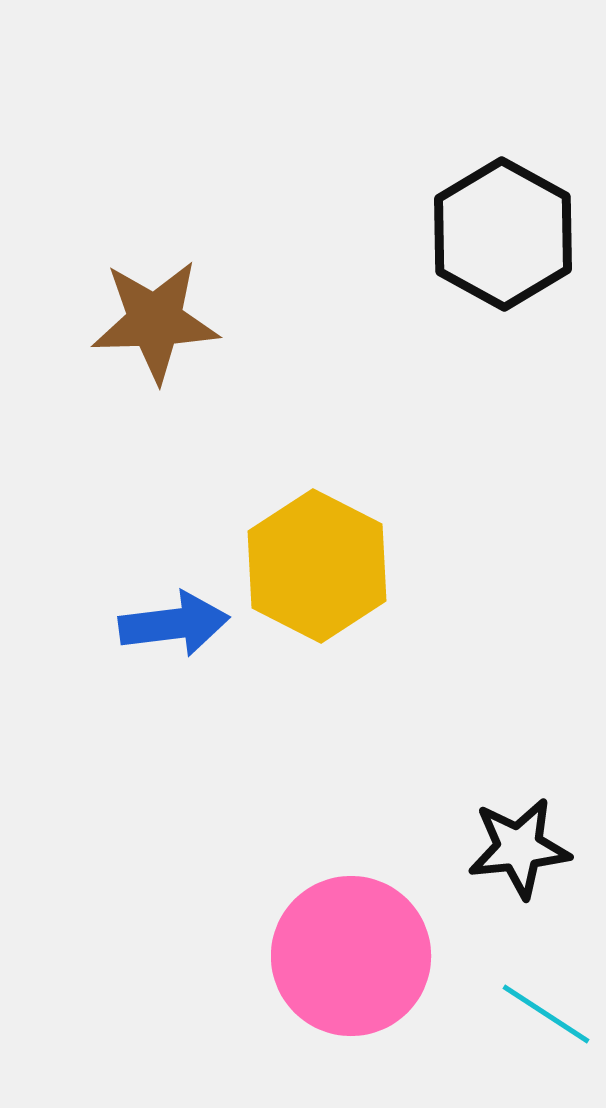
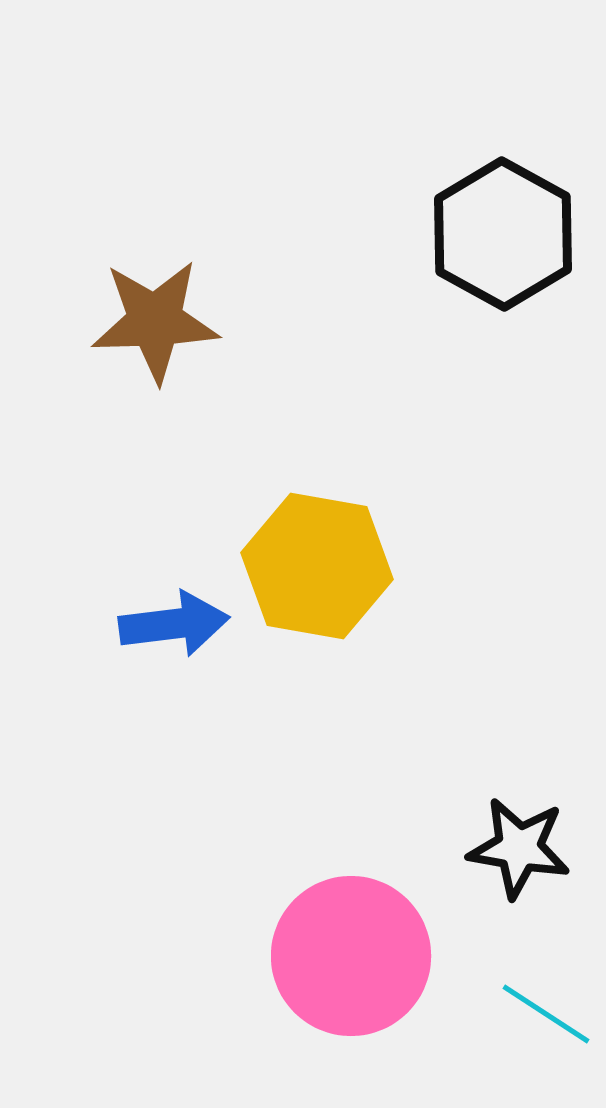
yellow hexagon: rotated 17 degrees counterclockwise
black star: rotated 16 degrees clockwise
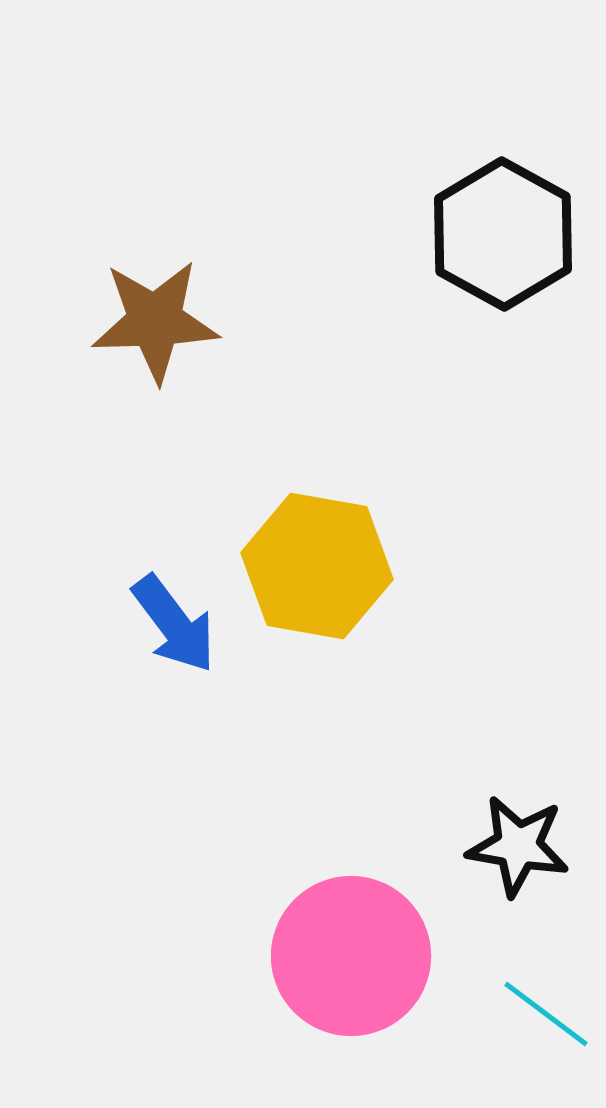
blue arrow: rotated 60 degrees clockwise
black star: moved 1 px left, 2 px up
cyan line: rotated 4 degrees clockwise
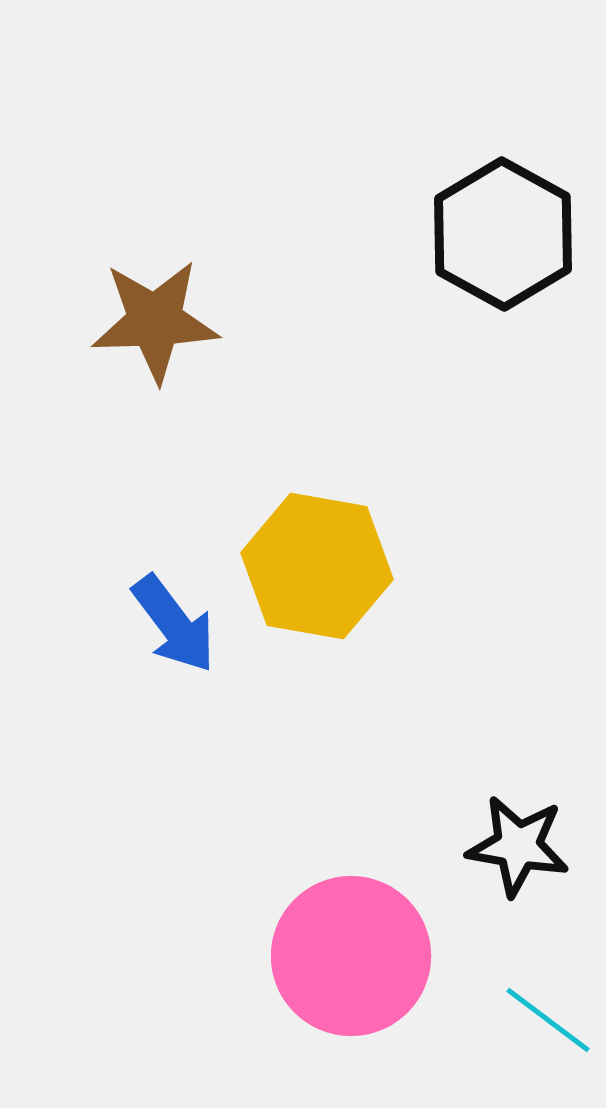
cyan line: moved 2 px right, 6 px down
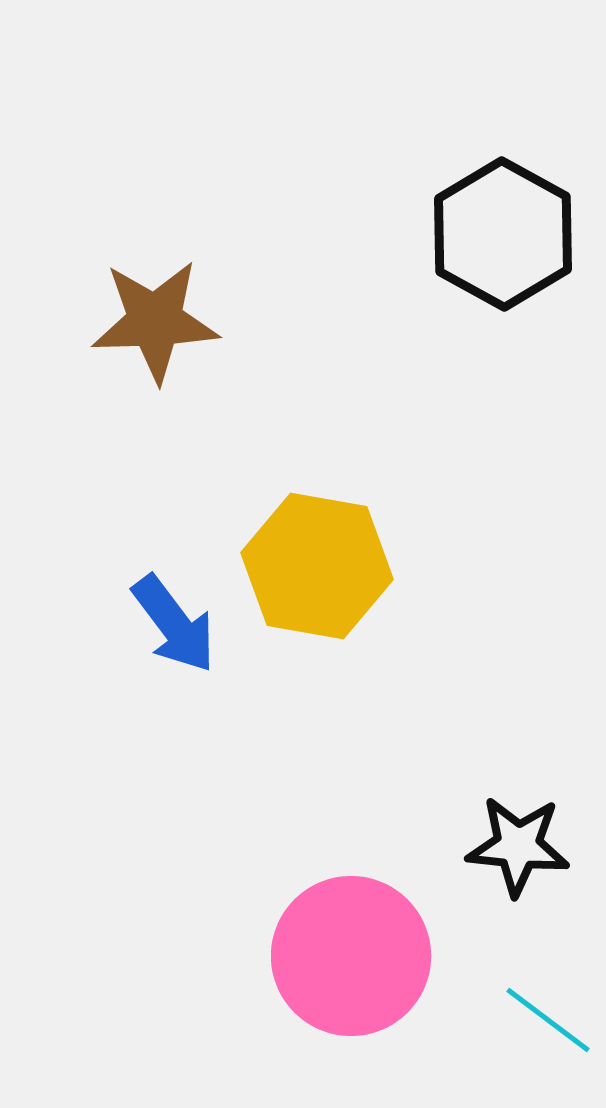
black star: rotated 4 degrees counterclockwise
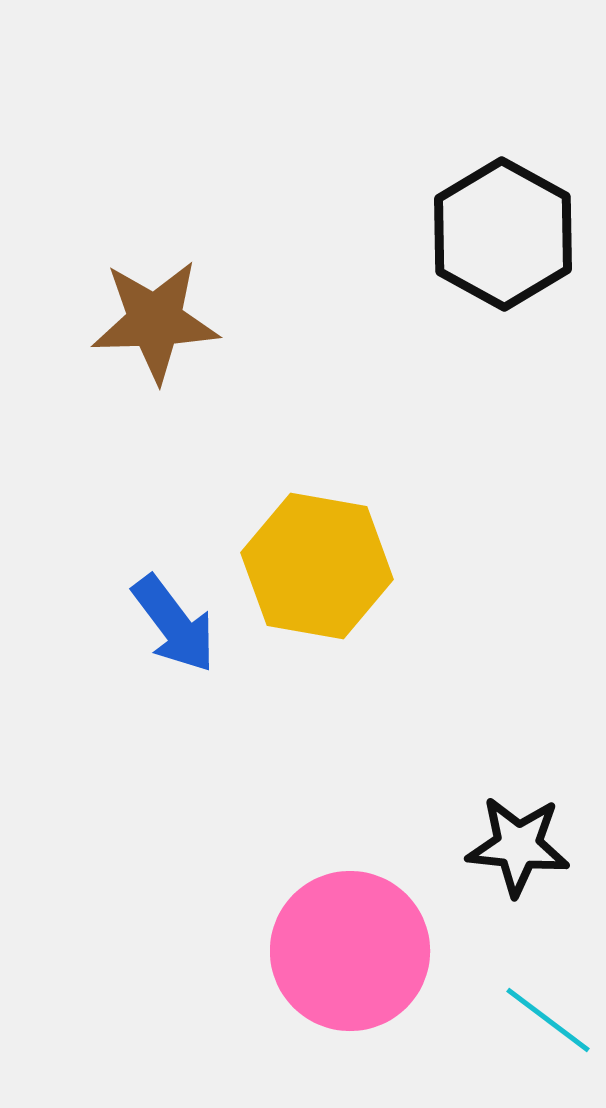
pink circle: moved 1 px left, 5 px up
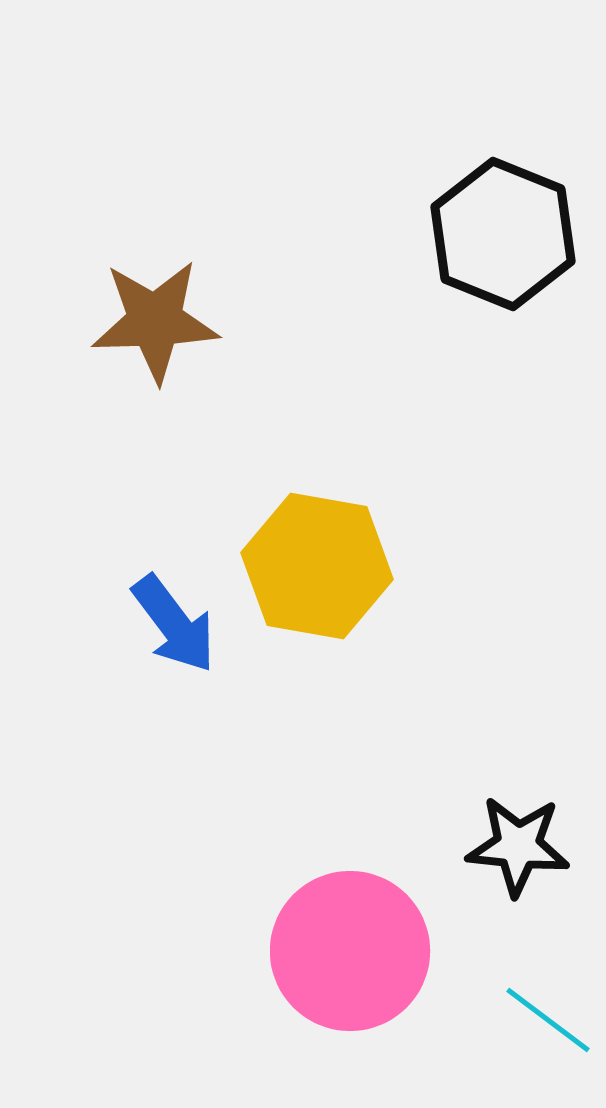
black hexagon: rotated 7 degrees counterclockwise
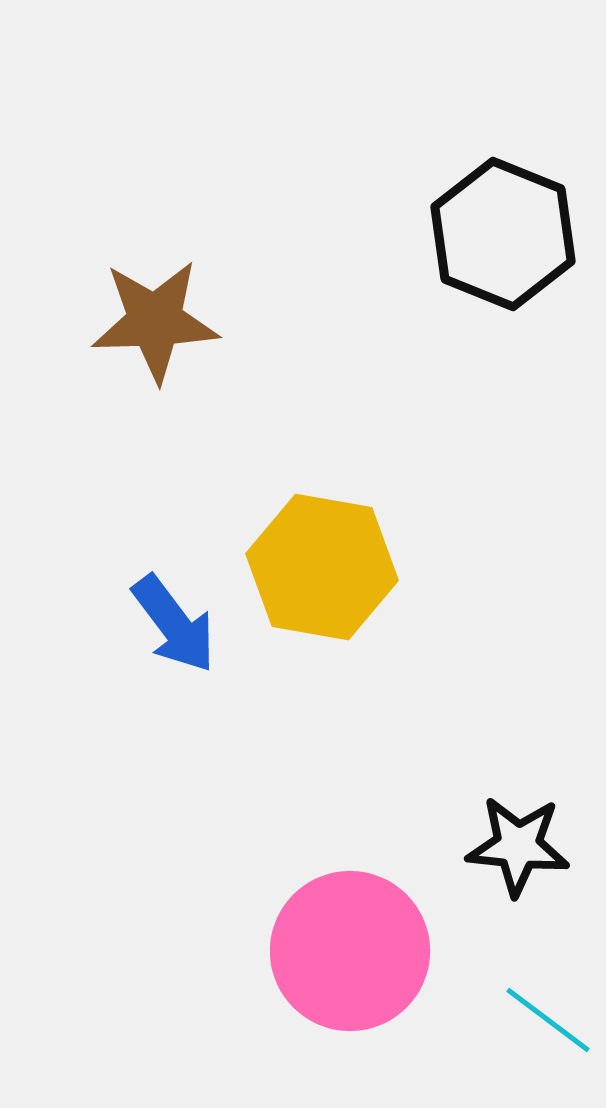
yellow hexagon: moved 5 px right, 1 px down
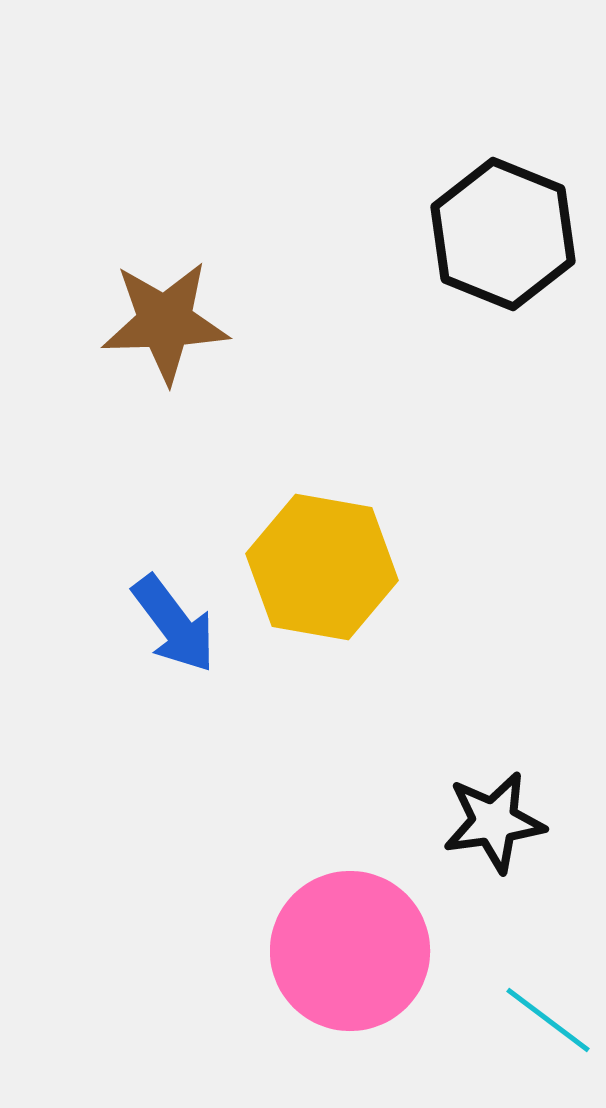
brown star: moved 10 px right, 1 px down
black star: moved 24 px left, 24 px up; rotated 14 degrees counterclockwise
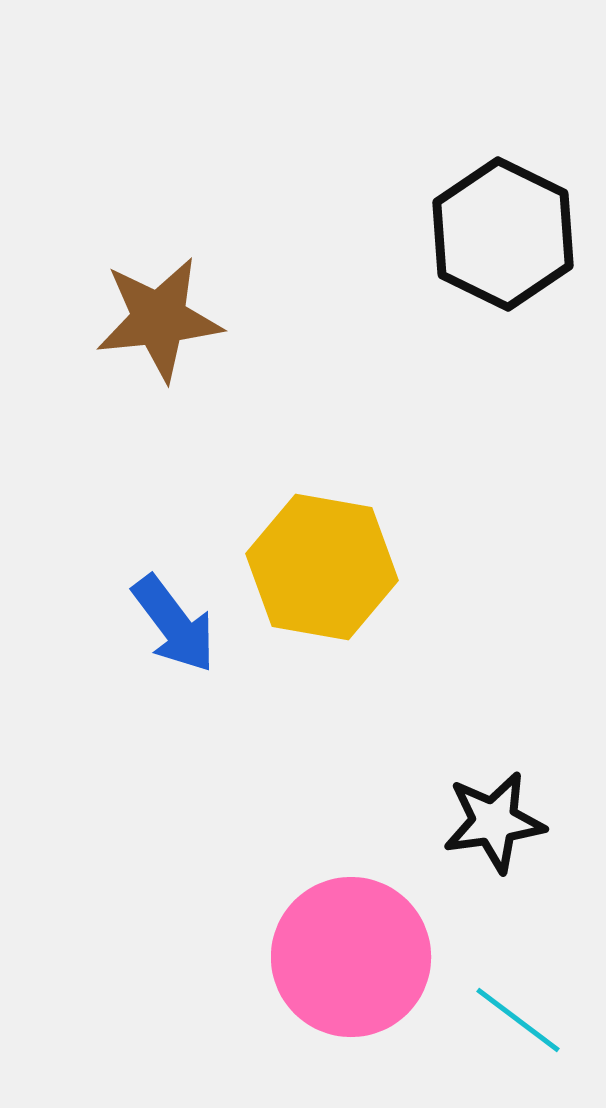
black hexagon: rotated 4 degrees clockwise
brown star: moved 6 px left, 3 px up; rotated 4 degrees counterclockwise
pink circle: moved 1 px right, 6 px down
cyan line: moved 30 px left
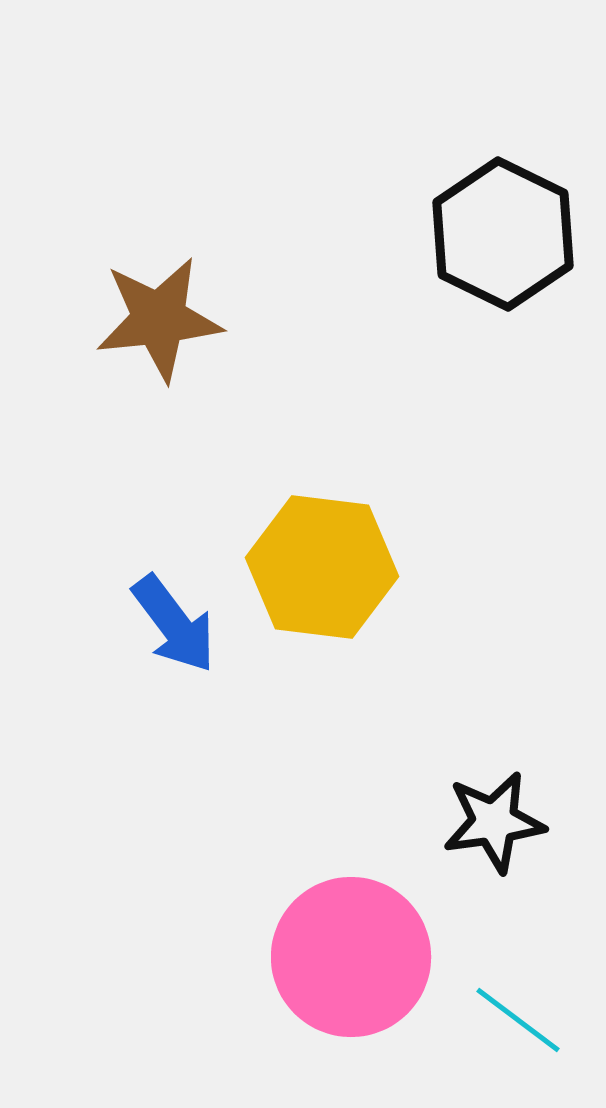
yellow hexagon: rotated 3 degrees counterclockwise
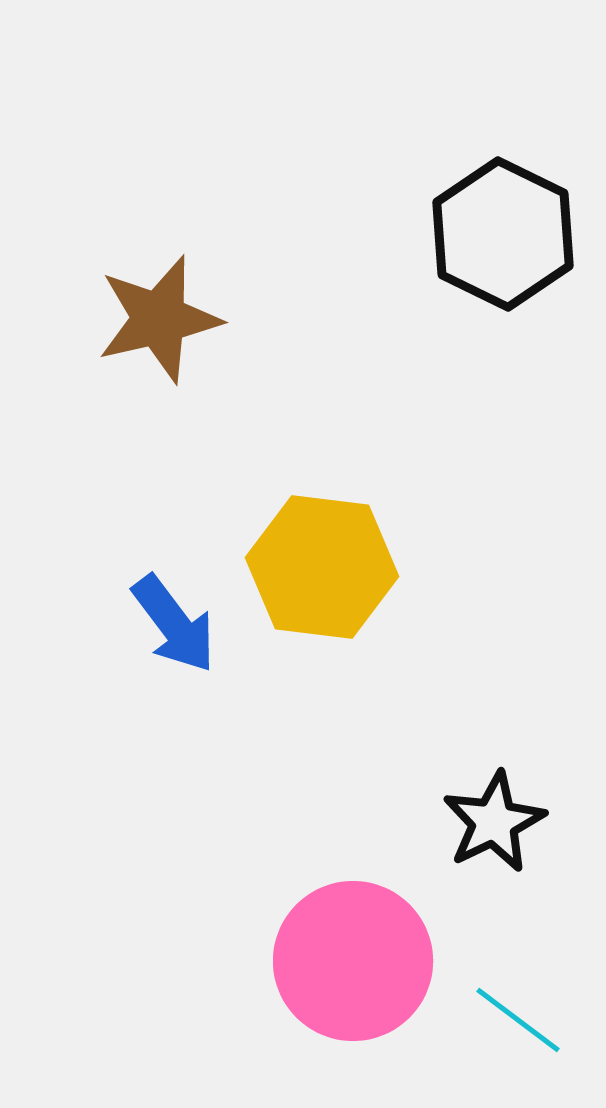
brown star: rotated 7 degrees counterclockwise
black star: rotated 18 degrees counterclockwise
pink circle: moved 2 px right, 4 px down
